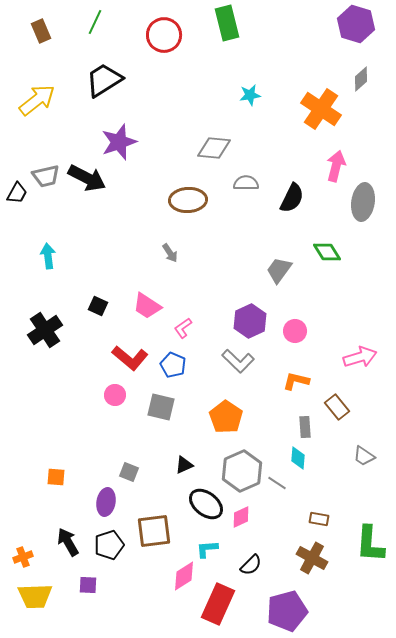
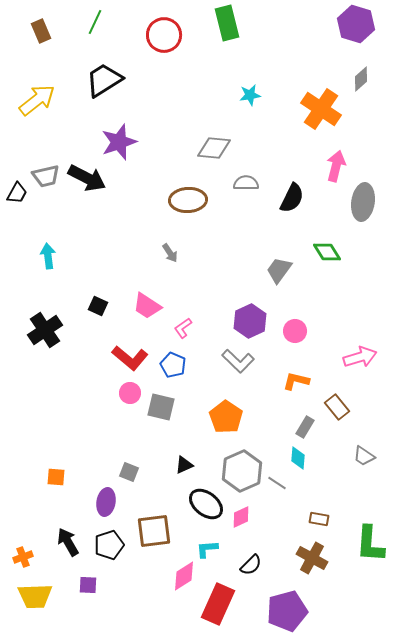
pink circle at (115, 395): moved 15 px right, 2 px up
gray rectangle at (305, 427): rotated 35 degrees clockwise
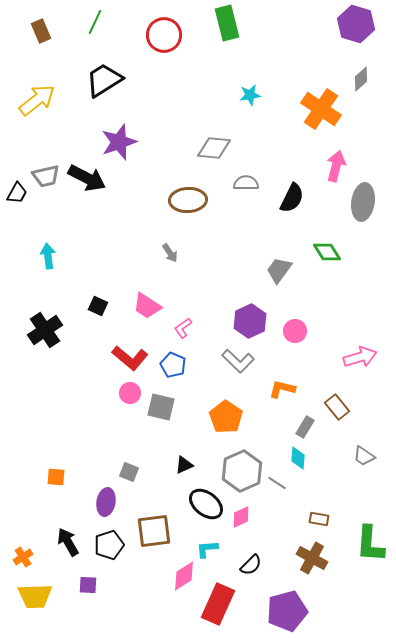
orange L-shape at (296, 381): moved 14 px left, 8 px down
orange cross at (23, 557): rotated 12 degrees counterclockwise
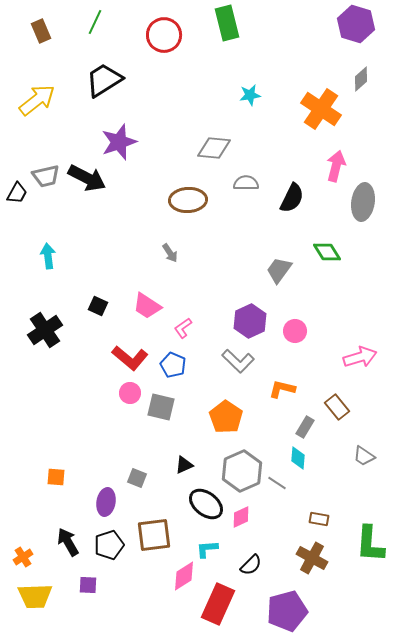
gray square at (129, 472): moved 8 px right, 6 px down
brown square at (154, 531): moved 4 px down
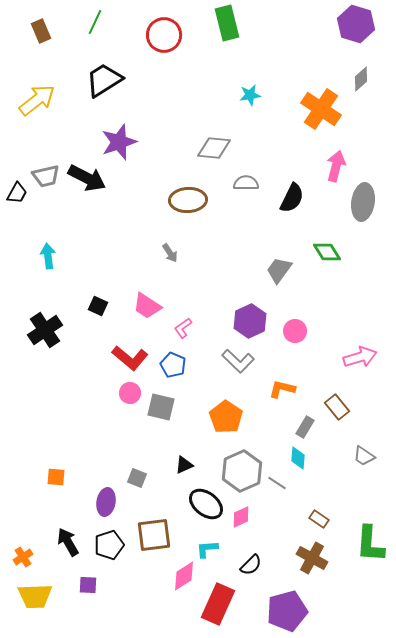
brown rectangle at (319, 519): rotated 24 degrees clockwise
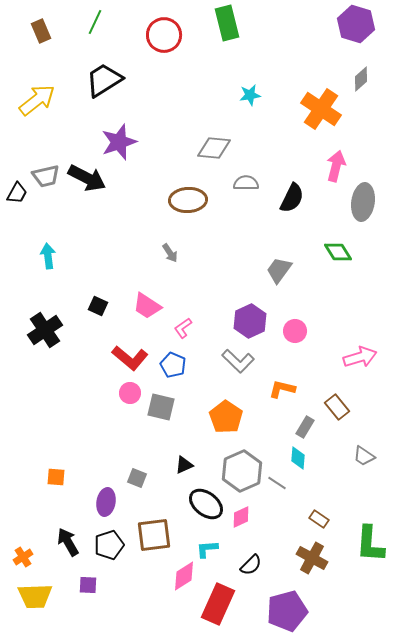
green diamond at (327, 252): moved 11 px right
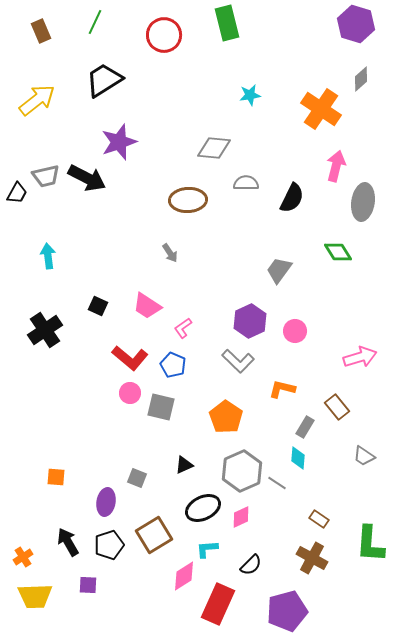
black ellipse at (206, 504): moved 3 px left, 4 px down; rotated 64 degrees counterclockwise
brown square at (154, 535): rotated 24 degrees counterclockwise
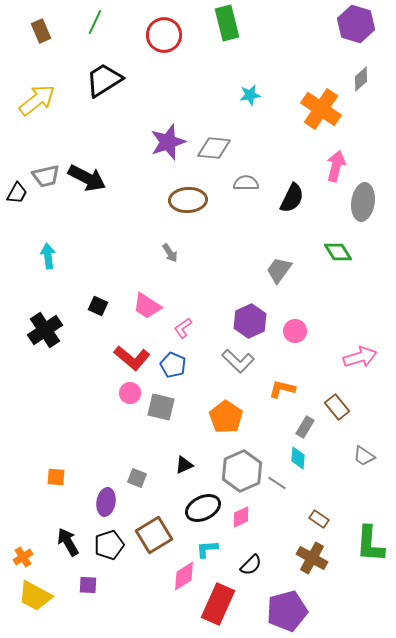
purple star at (119, 142): moved 49 px right
red L-shape at (130, 358): moved 2 px right
yellow trapezoid at (35, 596): rotated 30 degrees clockwise
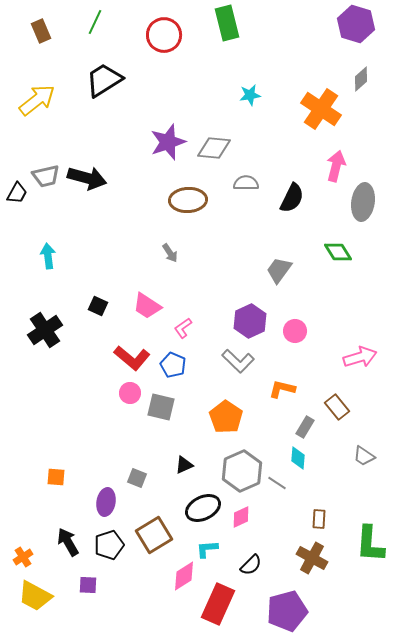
black arrow at (87, 178): rotated 12 degrees counterclockwise
brown rectangle at (319, 519): rotated 60 degrees clockwise
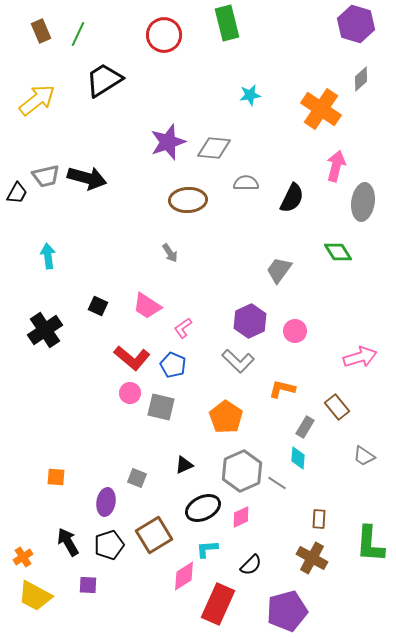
green line at (95, 22): moved 17 px left, 12 px down
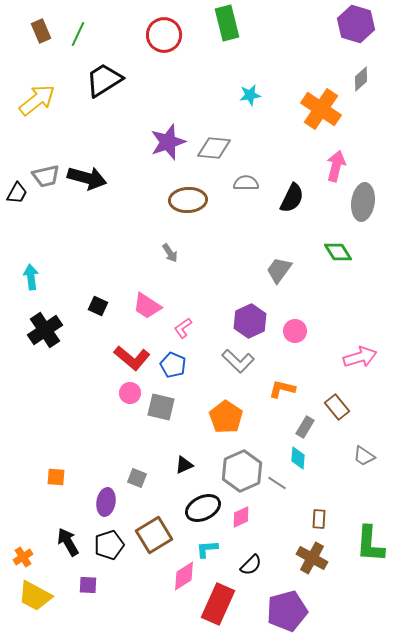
cyan arrow at (48, 256): moved 17 px left, 21 px down
